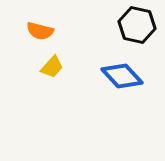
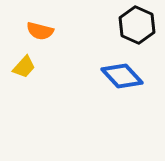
black hexagon: rotated 12 degrees clockwise
yellow trapezoid: moved 28 px left
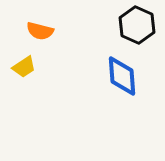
yellow trapezoid: rotated 15 degrees clockwise
blue diamond: rotated 39 degrees clockwise
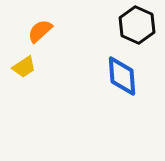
orange semicircle: rotated 124 degrees clockwise
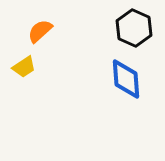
black hexagon: moved 3 px left, 3 px down
blue diamond: moved 4 px right, 3 px down
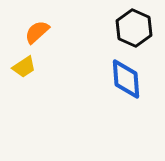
orange semicircle: moved 3 px left, 1 px down
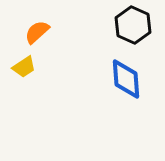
black hexagon: moved 1 px left, 3 px up
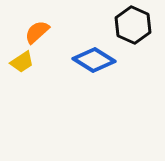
yellow trapezoid: moved 2 px left, 5 px up
blue diamond: moved 32 px left, 19 px up; rotated 54 degrees counterclockwise
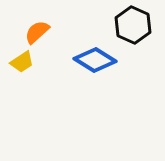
blue diamond: moved 1 px right
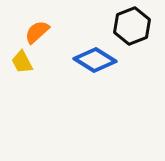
black hexagon: moved 1 px left, 1 px down; rotated 15 degrees clockwise
yellow trapezoid: rotated 95 degrees clockwise
